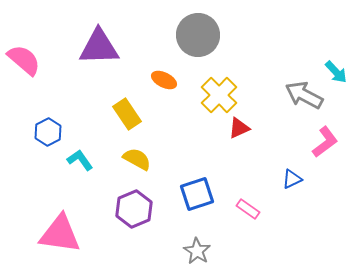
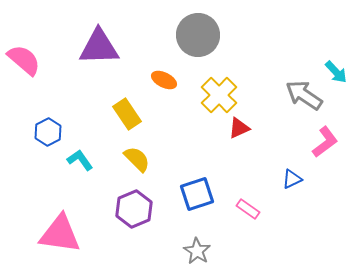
gray arrow: rotated 6 degrees clockwise
yellow semicircle: rotated 16 degrees clockwise
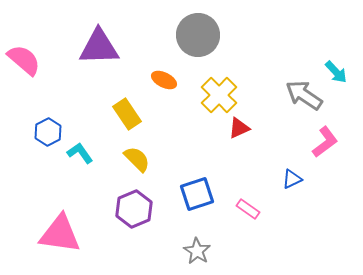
cyan L-shape: moved 7 px up
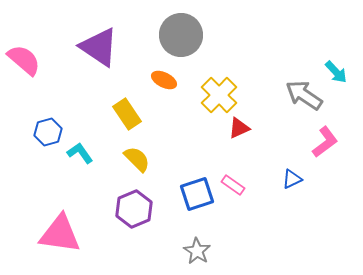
gray circle: moved 17 px left
purple triangle: rotated 36 degrees clockwise
blue hexagon: rotated 12 degrees clockwise
pink rectangle: moved 15 px left, 24 px up
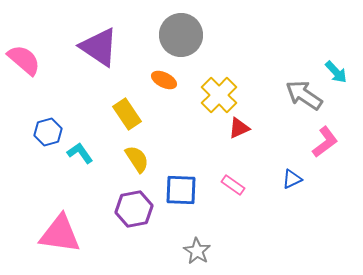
yellow semicircle: rotated 12 degrees clockwise
blue square: moved 16 px left, 4 px up; rotated 20 degrees clockwise
purple hexagon: rotated 12 degrees clockwise
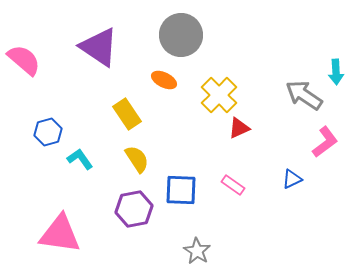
cyan arrow: rotated 40 degrees clockwise
cyan L-shape: moved 6 px down
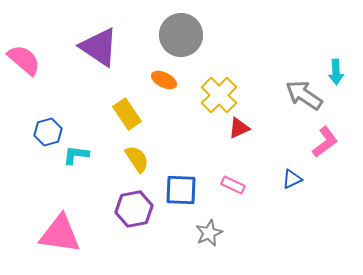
cyan L-shape: moved 4 px left, 4 px up; rotated 48 degrees counterclockwise
pink rectangle: rotated 10 degrees counterclockwise
gray star: moved 12 px right, 18 px up; rotated 16 degrees clockwise
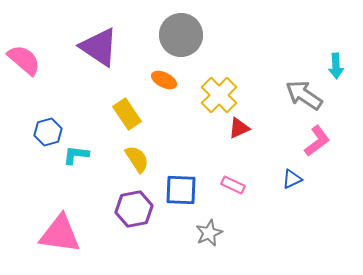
cyan arrow: moved 6 px up
pink L-shape: moved 8 px left, 1 px up
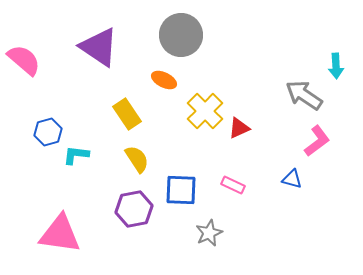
yellow cross: moved 14 px left, 16 px down
blue triangle: rotated 40 degrees clockwise
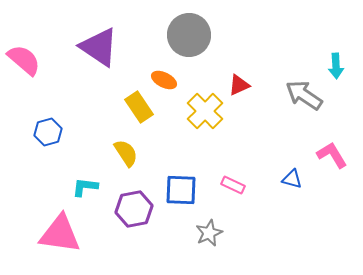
gray circle: moved 8 px right
yellow rectangle: moved 12 px right, 7 px up
red triangle: moved 43 px up
pink L-shape: moved 15 px right, 14 px down; rotated 84 degrees counterclockwise
cyan L-shape: moved 9 px right, 32 px down
yellow semicircle: moved 11 px left, 6 px up
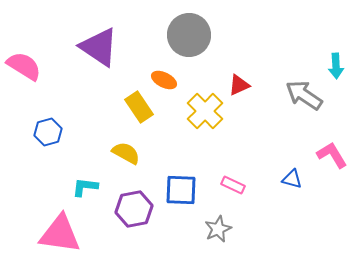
pink semicircle: moved 6 px down; rotated 9 degrees counterclockwise
yellow semicircle: rotated 28 degrees counterclockwise
gray star: moved 9 px right, 4 px up
